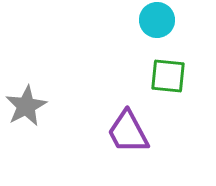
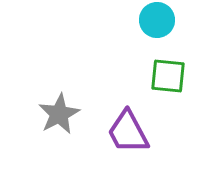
gray star: moved 33 px right, 8 px down
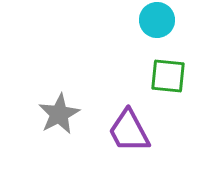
purple trapezoid: moved 1 px right, 1 px up
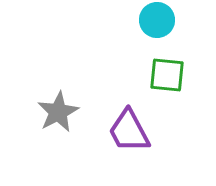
green square: moved 1 px left, 1 px up
gray star: moved 1 px left, 2 px up
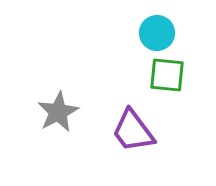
cyan circle: moved 13 px down
purple trapezoid: moved 4 px right; rotated 9 degrees counterclockwise
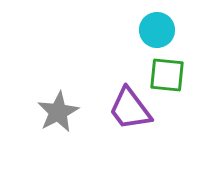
cyan circle: moved 3 px up
purple trapezoid: moved 3 px left, 22 px up
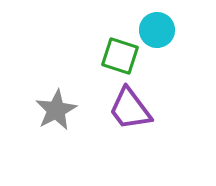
green square: moved 47 px left, 19 px up; rotated 12 degrees clockwise
gray star: moved 2 px left, 2 px up
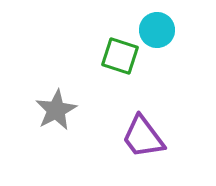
purple trapezoid: moved 13 px right, 28 px down
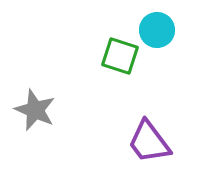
gray star: moved 21 px left; rotated 21 degrees counterclockwise
purple trapezoid: moved 6 px right, 5 px down
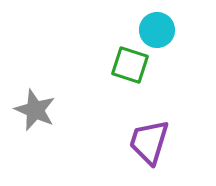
green square: moved 10 px right, 9 px down
purple trapezoid: rotated 54 degrees clockwise
